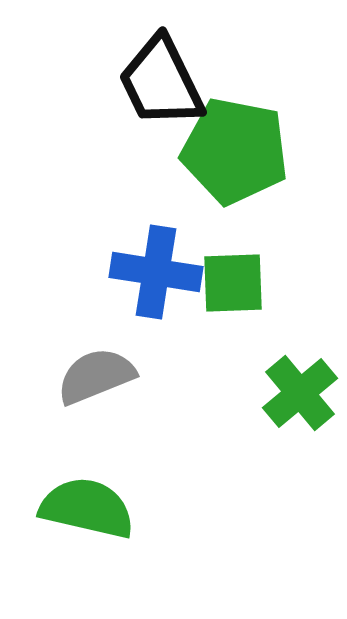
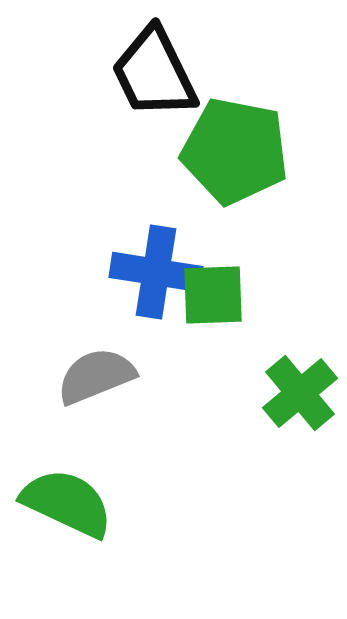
black trapezoid: moved 7 px left, 9 px up
green square: moved 20 px left, 12 px down
green semicircle: moved 20 px left, 5 px up; rotated 12 degrees clockwise
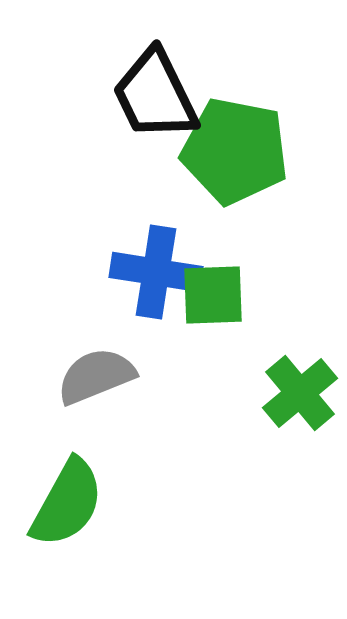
black trapezoid: moved 1 px right, 22 px down
green semicircle: rotated 94 degrees clockwise
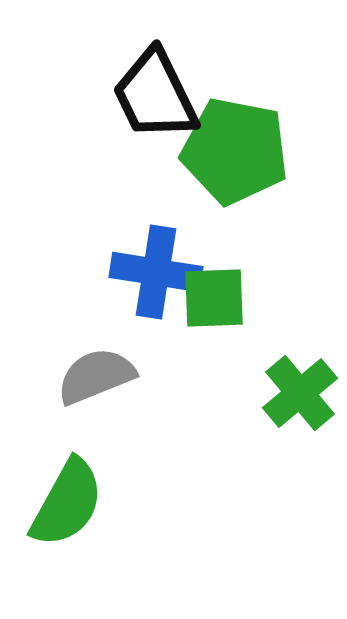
green square: moved 1 px right, 3 px down
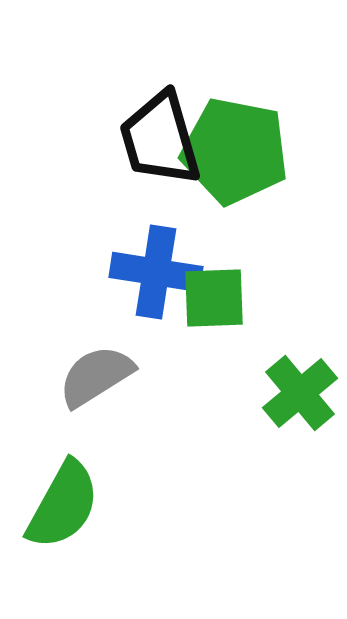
black trapezoid: moved 5 px right, 44 px down; rotated 10 degrees clockwise
gray semicircle: rotated 10 degrees counterclockwise
green semicircle: moved 4 px left, 2 px down
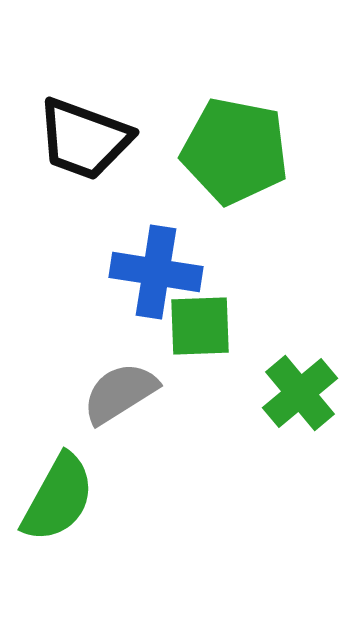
black trapezoid: moved 76 px left; rotated 54 degrees counterclockwise
green square: moved 14 px left, 28 px down
gray semicircle: moved 24 px right, 17 px down
green semicircle: moved 5 px left, 7 px up
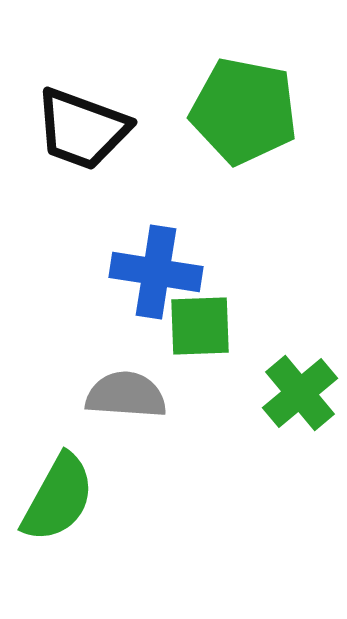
black trapezoid: moved 2 px left, 10 px up
green pentagon: moved 9 px right, 40 px up
gray semicircle: moved 6 px right, 2 px down; rotated 36 degrees clockwise
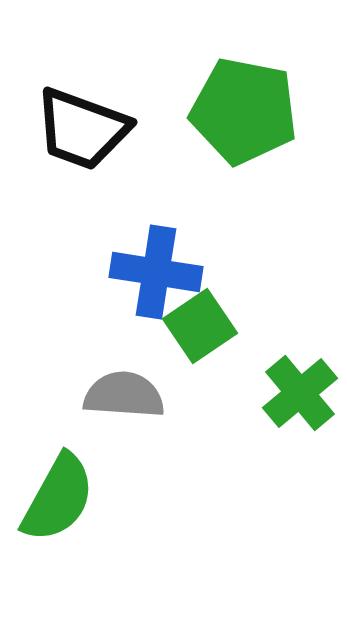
green square: rotated 32 degrees counterclockwise
gray semicircle: moved 2 px left
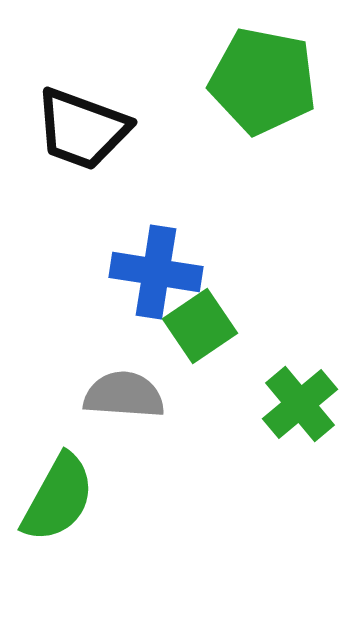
green pentagon: moved 19 px right, 30 px up
green cross: moved 11 px down
